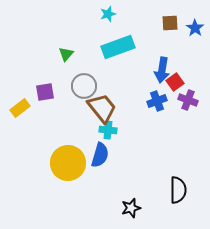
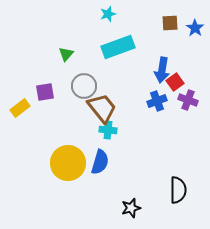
blue semicircle: moved 7 px down
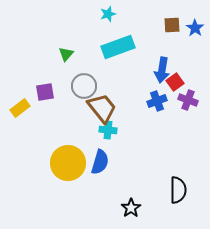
brown square: moved 2 px right, 2 px down
black star: rotated 18 degrees counterclockwise
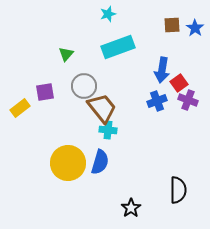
red square: moved 4 px right, 1 px down
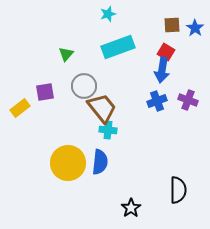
red square: moved 13 px left, 31 px up; rotated 24 degrees counterclockwise
blue semicircle: rotated 10 degrees counterclockwise
